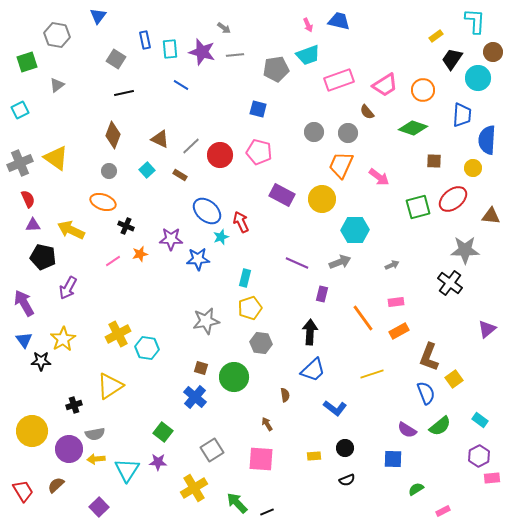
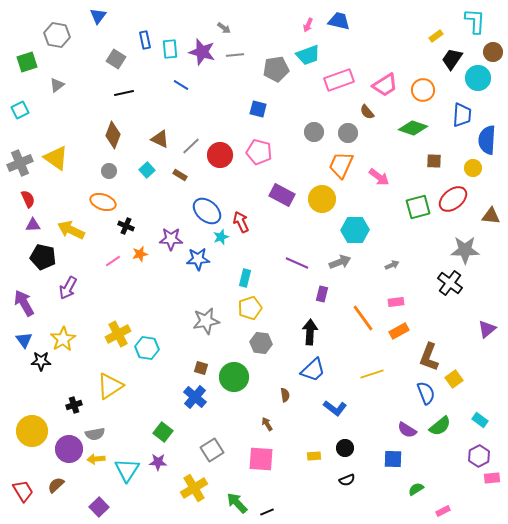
pink arrow at (308, 25): rotated 48 degrees clockwise
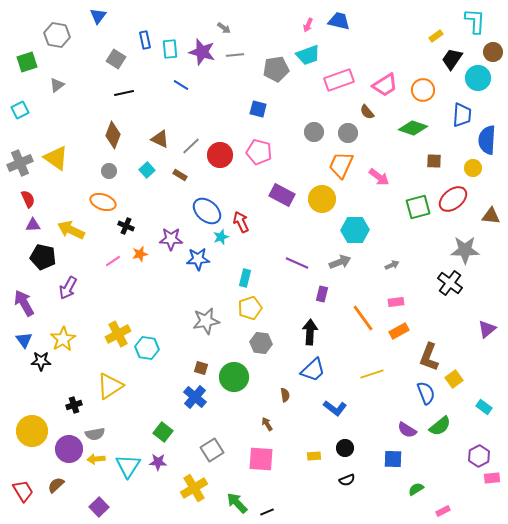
cyan rectangle at (480, 420): moved 4 px right, 13 px up
cyan triangle at (127, 470): moved 1 px right, 4 px up
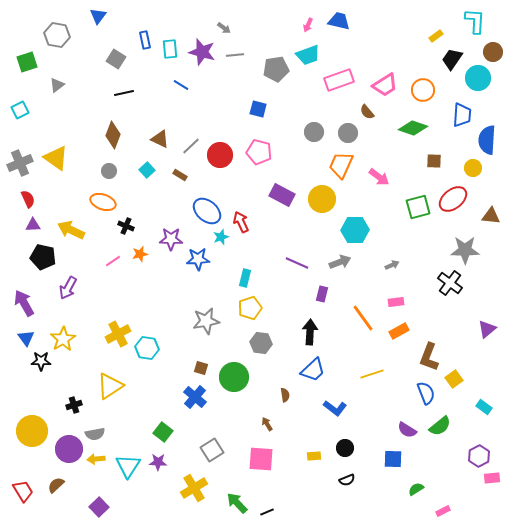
blue triangle at (24, 340): moved 2 px right, 2 px up
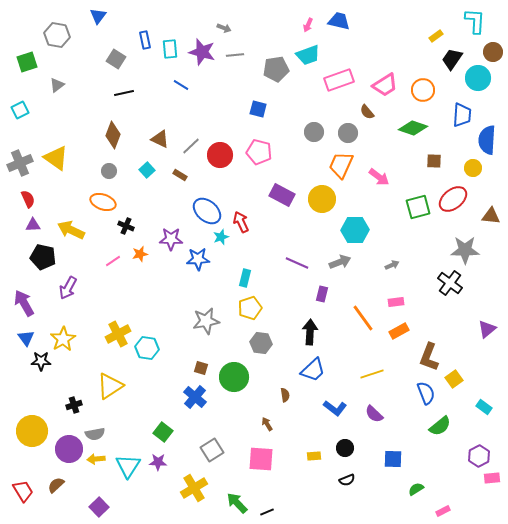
gray arrow at (224, 28): rotated 16 degrees counterclockwise
purple semicircle at (407, 430): moved 33 px left, 16 px up; rotated 12 degrees clockwise
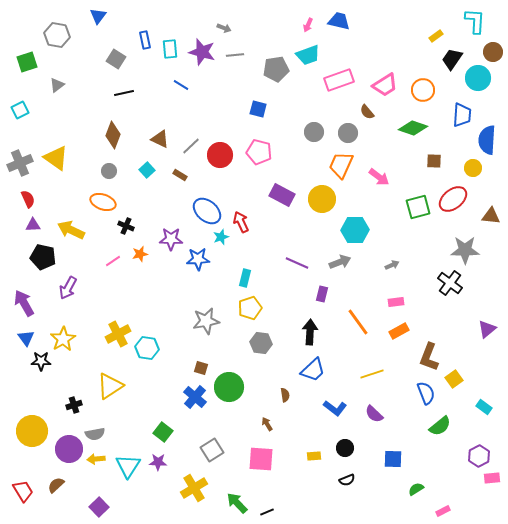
orange line at (363, 318): moved 5 px left, 4 px down
green circle at (234, 377): moved 5 px left, 10 px down
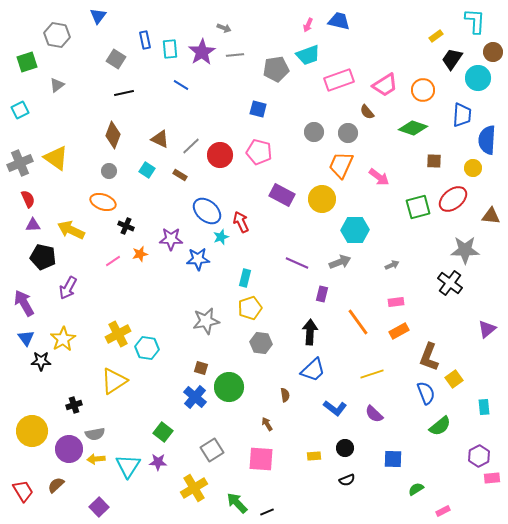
purple star at (202, 52): rotated 24 degrees clockwise
cyan square at (147, 170): rotated 14 degrees counterclockwise
yellow triangle at (110, 386): moved 4 px right, 5 px up
cyan rectangle at (484, 407): rotated 49 degrees clockwise
